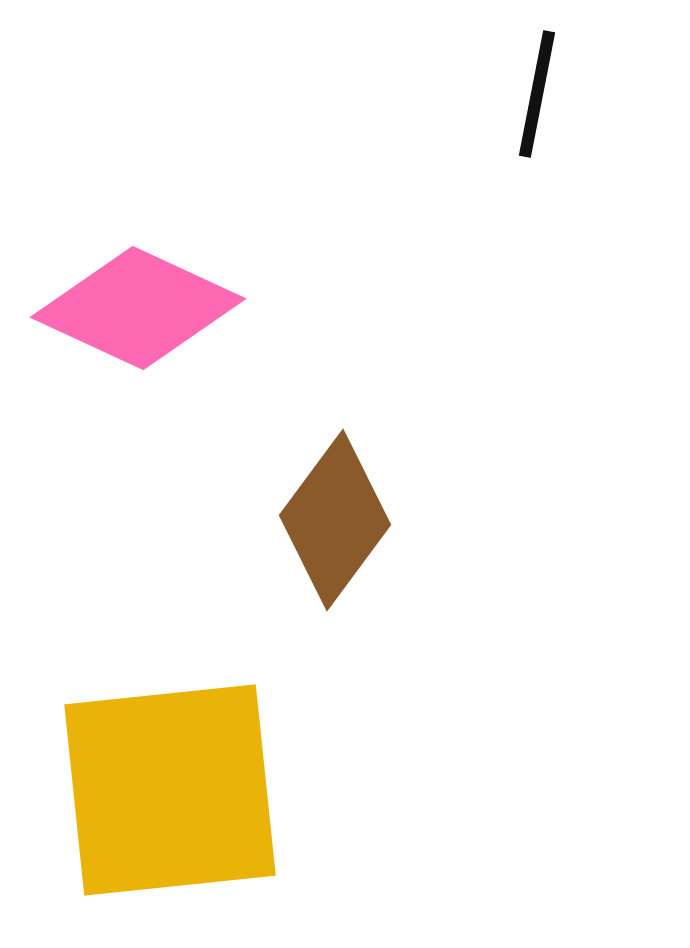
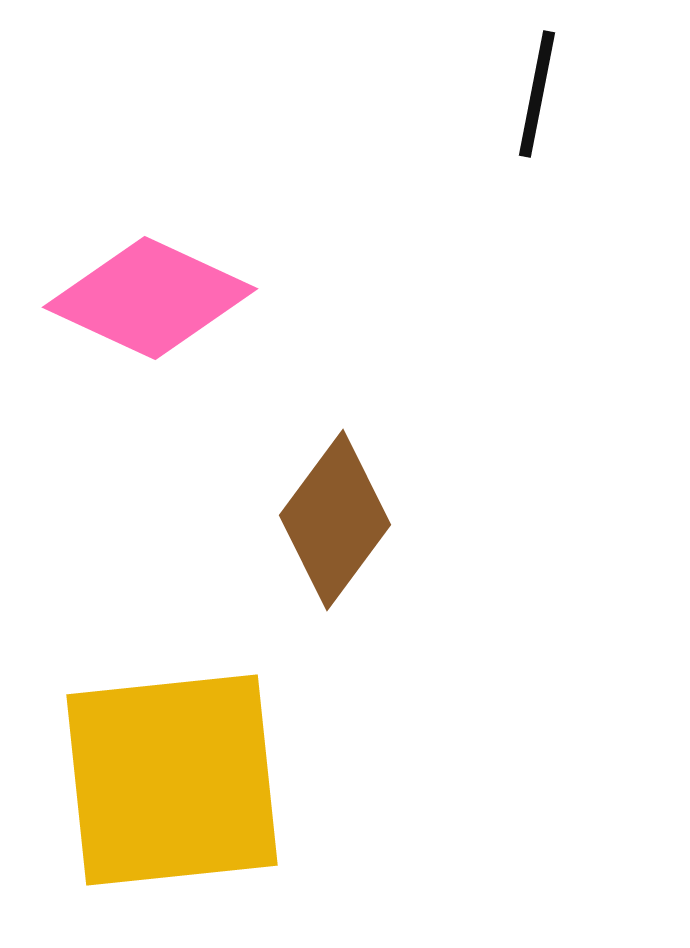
pink diamond: moved 12 px right, 10 px up
yellow square: moved 2 px right, 10 px up
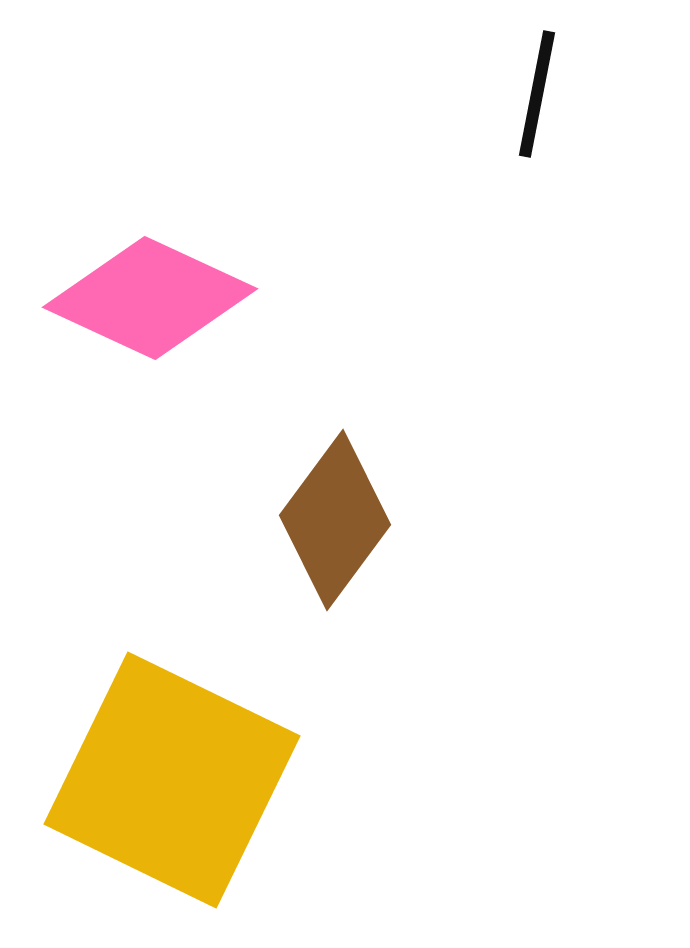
yellow square: rotated 32 degrees clockwise
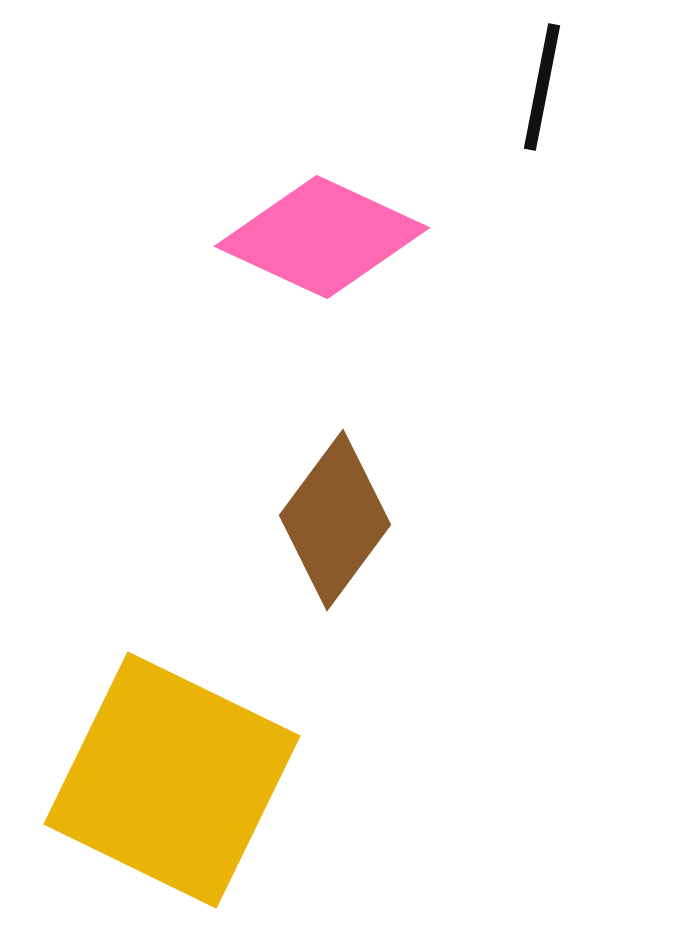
black line: moved 5 px right, 7 px up
pink diamond: moved 172 px right, 61 px up
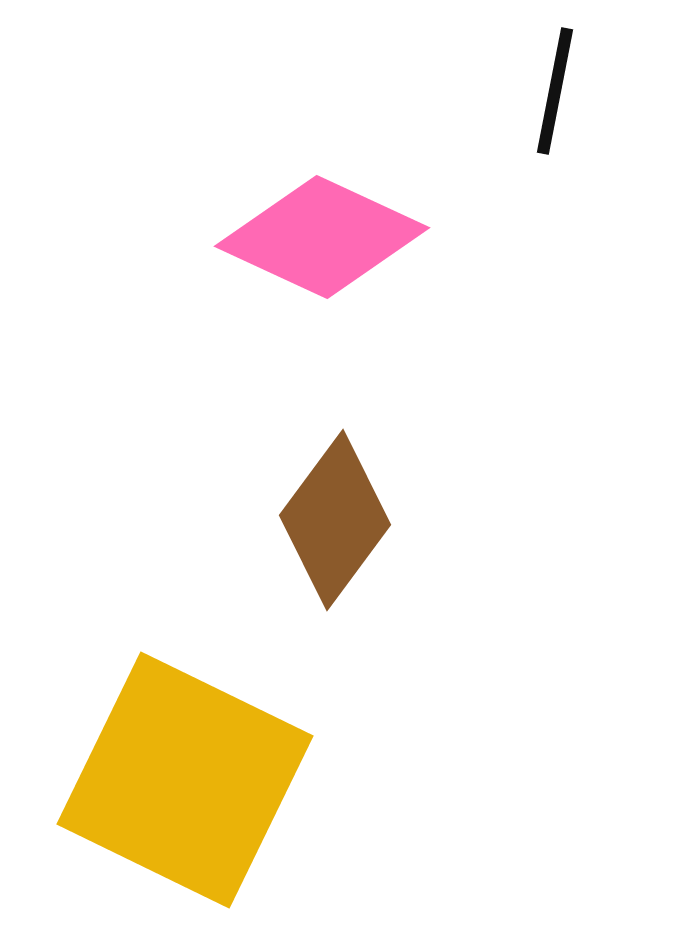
black line: moved 13 px right, 4 px down
yellow square: moved 13 px right
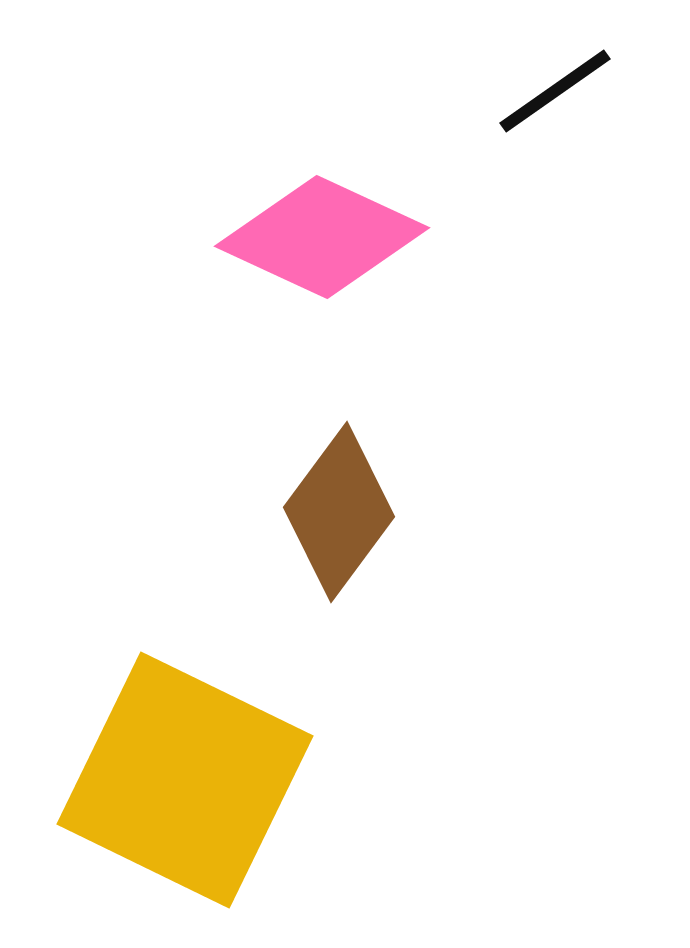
black line: rotated 44 degrees clockwise
brown diamond: moved 4 px right, 8 px up
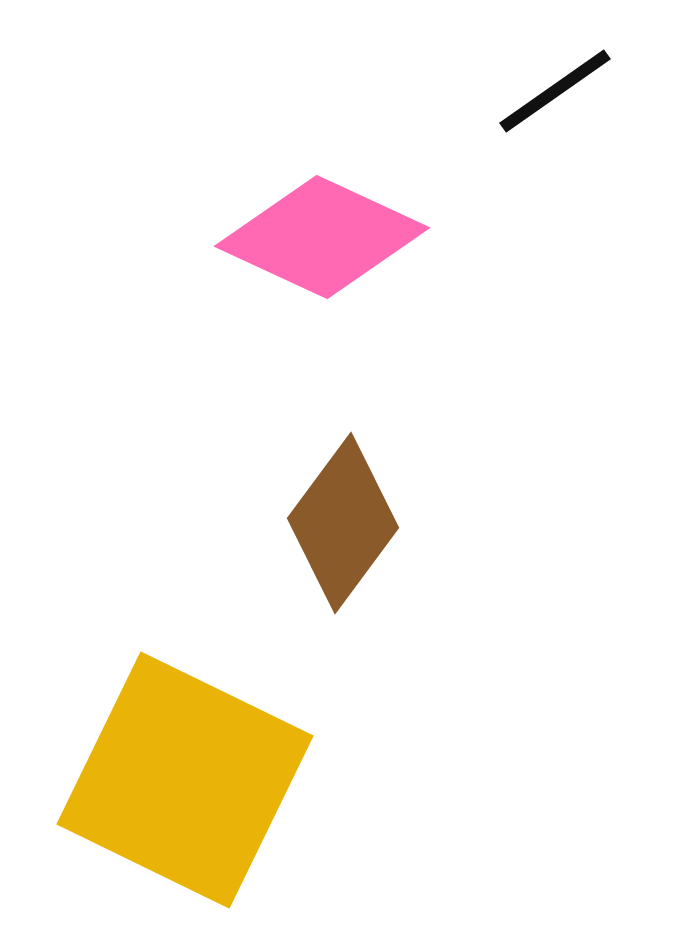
brown diamond: moved 4 px right, 11 px down
